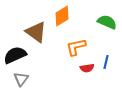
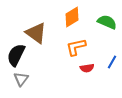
orange diamond: moved 10 px right, 1 px down
brown triangle: moved 1 px down
black semicircle: moved 1 px right; rotated 40 degrees counterclockwise
blue line: moved 6 px right; rotated 16 degrees clockwise
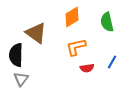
green semicircle: rotated 126 degrees counterclockwise
black semicircle: rotated 25 degrees counterclockwise
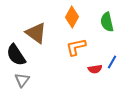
orange diamond: rotated 30 degrees counterclockwise
black semicircle: rotated 35 degrees counterclockwise
red semicircle: moved 8 px right, 1 px down
gray triangle: moved 1 px right, 1 px down
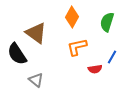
green semicircle: rotated 30 degrees clockwise
orange L-shape: moved 1 px right
black semicircle: moved 1 px right, 1 px up
blue line: moved 5 px up
gray triangle: moved 14 px right; rotated 28 degrees counterclockwise
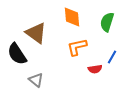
orange diamond: rotated 35 degrees counterclockwise
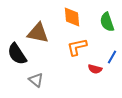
green semicircle: rotated 36 degrees counterclockwise
brown triangle: moved 2 px right; rotated 25 degrees counterclockwise
red semicircle: rotated 24 degrees clockwise
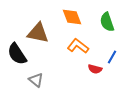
orange diamond: rotated 15 degrees counterclockwise
orange L-shape: moved 1 px right, 1 px up; rotated 50 degrees clockwise
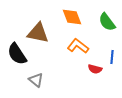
green semicircle: rotated 18 degrees counterclockwise
blue line: rotated 24 degrees counterclockwise
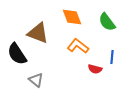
brown triangle: rotated 10 degrees clockwise
